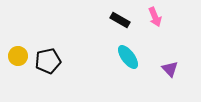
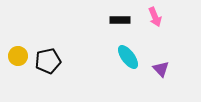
black rectangle: rotated 30 degrees counterclockwise
purple triangle: moved 9 px left
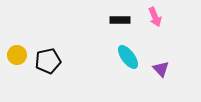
yellow circle: moved 1 px left, 1 px up
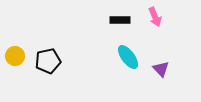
yellow circle: moved 2 px left, 1 px down
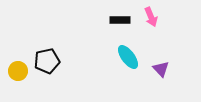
pink arrow: moved 4 px left
yellow circle: moved 3 px right, 15 px down
black pentagon: moved 1 px left
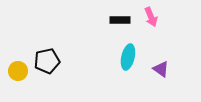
cyan ellipse: rotated 50 degrees clockwise
purple triangle: rotated 12 degrees counterclockwise
